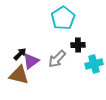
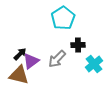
cyan cross: rotated 24 degrees counterclockwise
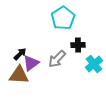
purple triangle: moved 2 px down
brown triangle: rotated 10 degrees counterclockwise
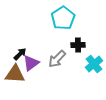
brown triangle: moved 4 px left, 1 px up
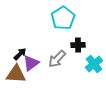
brown triangle: moved 1 px right
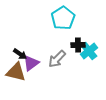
black arrow: rotated 80 degrees clockwise
cyan cross: moved 5 px left, 13 px up
brown triangle: moved 2 px up; rotated 10 degrees clockwise
